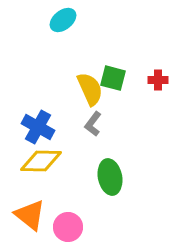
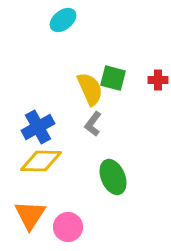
blue cross: rotated 32 degrees clockwise
green ellipse: moved 3 px right; rotated 12 degrees counterclockwise
orange triangle: rotated 24 degrees clockwise
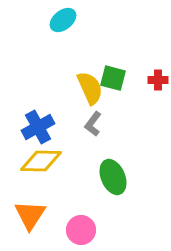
yellow semicircle: moved 1 px up
pink circle: moved 13 px right, 3 px down
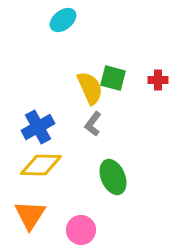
yellow diamond: moved 4 px down
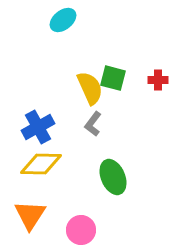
yellow diamond: moved 1 px up
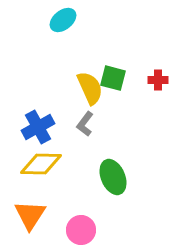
gray L-shape: moved 8 px left
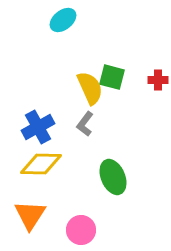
green square: moved 1 px left, 1 px up
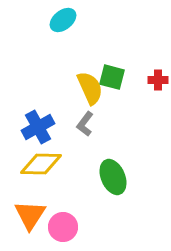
pink circle: moved 18 px left, 3 px up
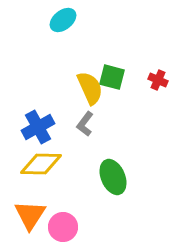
red cross: rotated 24 degrees clockwise
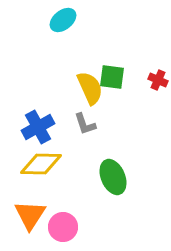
green square: rotated 8 degrees counterclockwise
gray L-shape: rotated 55 degrees counterclockwise
